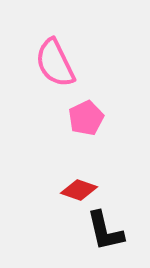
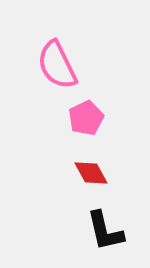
pink semicircle: moved 2 px right, 2 px down
red diamond: moved 12 px right, 17 px up; rotated 42 degrees clockwise
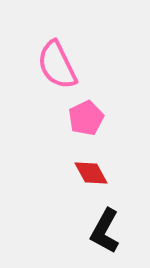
black L-shape: rotated 42 degrees clockwise
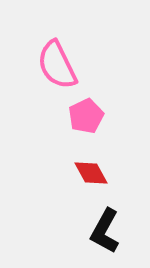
pink pentagon: moved 2 px up
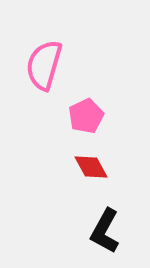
pink semicircle: moved 13 px left; rotated 42 degrees clockwise
red diamond: moved 6 px up
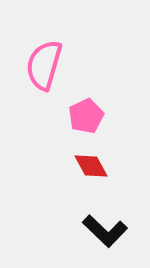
red diamond: moved 1 px up
black L-shape: rotated 75 degrees counterclockwise
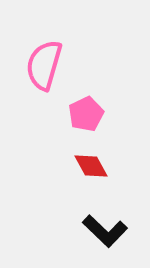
pink pentagon: moved 2 px up
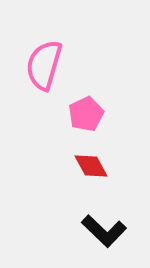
black L-shape: moved 1 px left
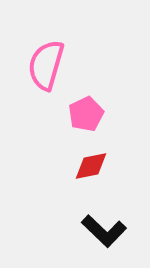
pink semicircle: moved 2 px right
red diamond: rotated 72 degrees counterclockwise
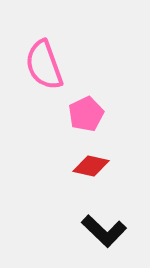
pink semicircle: moved 2 px left; rotated 36 degrees counterclockwise
red diamond: rotated 24 degrees clockwise
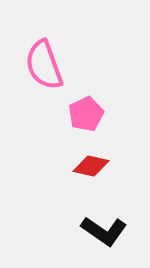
black L-shape: rotated 9 degrees counterclockwise
